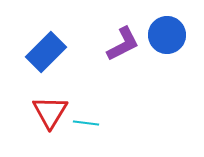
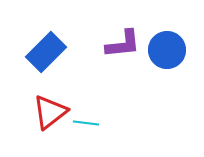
blue circle: moved 15 px down
purple L-shape: rotated 21 degrees clockwise
red triangle: rotated 21 degrees clockwise
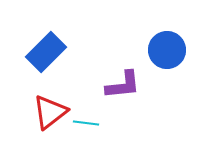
purple L-shape: moved 41 px down
